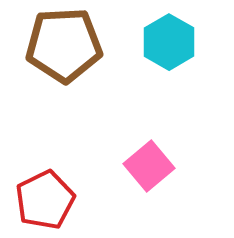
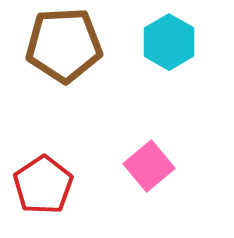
red pentagon: moved 2 px left, 15 px up; rotated 8 degrees counterclockwise
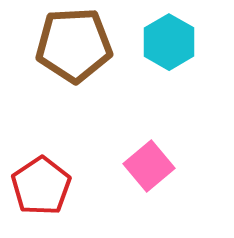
brown pentagon: moved 10 px right
red pentagon: moved 2 px left, 1 px down
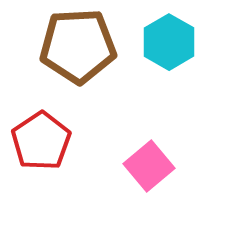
brown pentagon: moved 4 px right, 1 px down
red pentagon: moved 45 px up
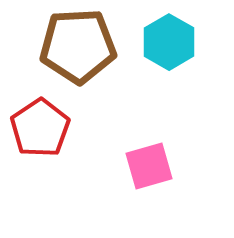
red pentagon: moved 1 px left, 13 px up
pink square: rotated 24 degrees clockwise
